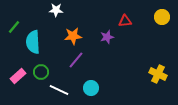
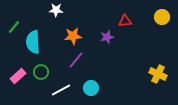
white line: moved 2 px right; rotated 54 degrees counterclockwise
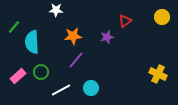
red triangle: rotated 32 degrees counterclockwise
cyan semicircle: moved 1 px left
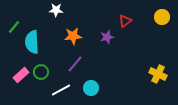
purple line: moved 1 px left, 4 px down
pink rectangle: moved 3 px right, 1 px up
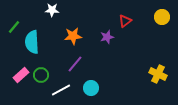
white star: moved 4 px left
green circle: moved 3 px down
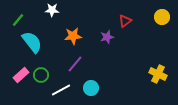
green line: moved 4 px right, 7 px up
cyan semicircle: rotated 145 degrees clockwise
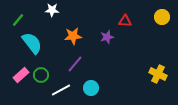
red triangle: rotated 40 degrees clockwise
cyan semicircle: moved 1 px down
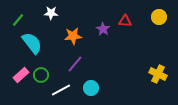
white star: moved 1 px left, 3 px down
yellow circle: moved 3 px left
purple star: moved 4 px left, 8 px up; rotated 24 degrees counterclockwise
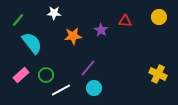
white star: moved 3 px right
purple star: moved 2 px left, 1 px down
purple line: moved 13 px right, 4 px down
green circle: moved 5 px right
cyan circle: moved 3 px right
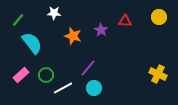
orange star: rotated 24 degrees clockwise
white line: moved 2 px right, 2 px up
